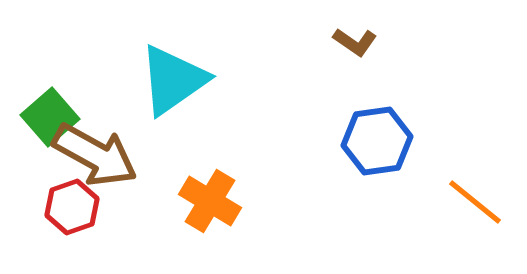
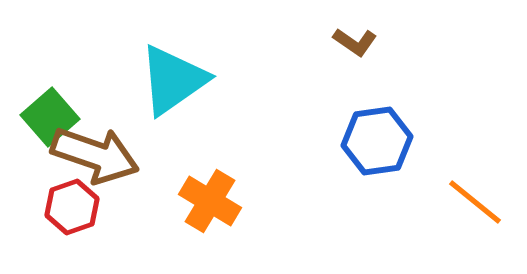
brown arrow: rotated 10 degrees counterclockwise
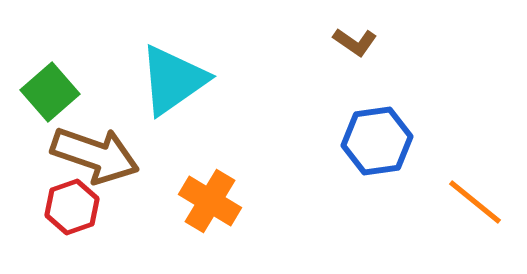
green square: moved 25 px up
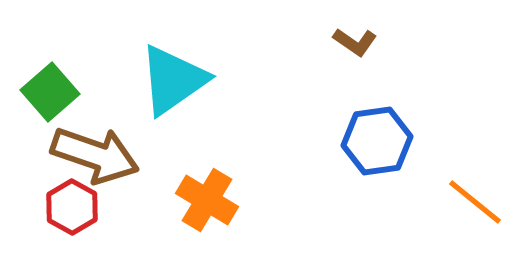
orange cross: moved 3 px left, 1 px up
red hexagon: rotated 12 degrees counterclockwise
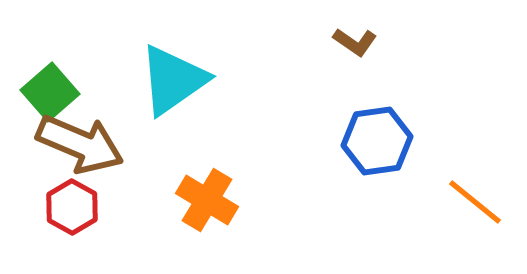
brown arrow: moved 15 px left, 11 px up; rotated 4 degrees clockwise
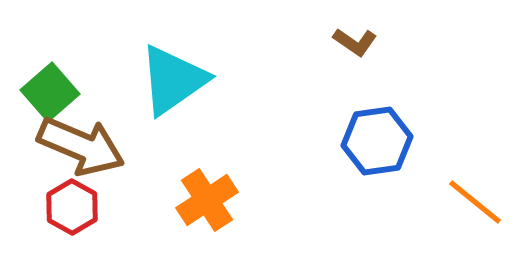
brown arrow: moved 1 px right, 2 px down
orange cross: rotated 26 degrees clockwise
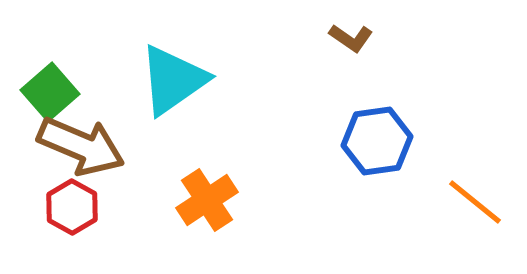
brown L-shape: moved 4 px left, 4 px up
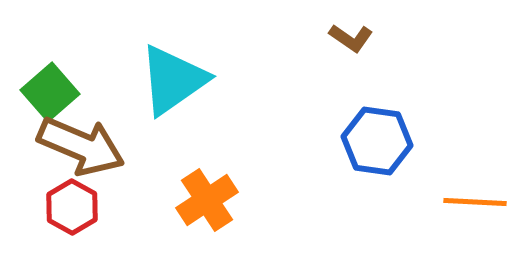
blue hexagon: rotated 16 degrees clockwise
orange line: rotated 36 degrees counterclockwise
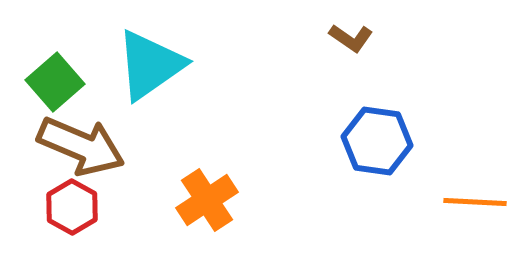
cyan triangle: moved 23 px left, 15 px up
green square: moved 5 px right, 10 px up
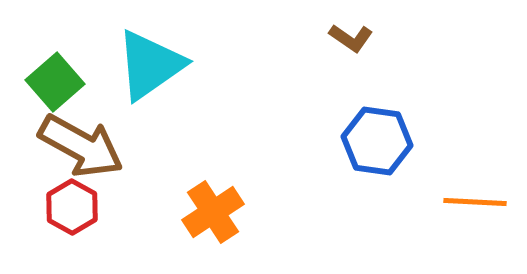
brown arrow: rotated 6 degrees clockwise
orange cross: moved 6 px right, 12 px down
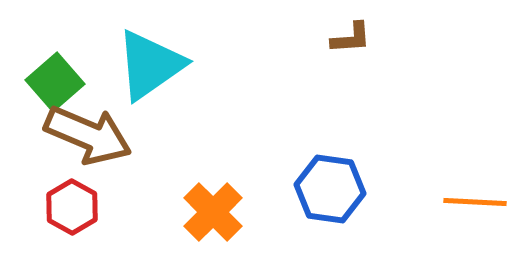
brown L-shape: rotated 39 degrees counterclockwise
blue hexagon: moved 47 px left, 48 px down
brown arrow: moved 7 px right, 11 px up; rotated 6 degrees counterclockwise
orange cross: rotated 12 degrees counterclockwise
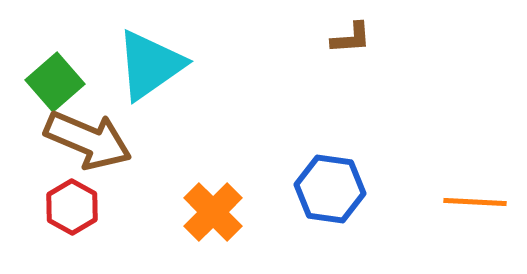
brown arrow: moved 5 px down
